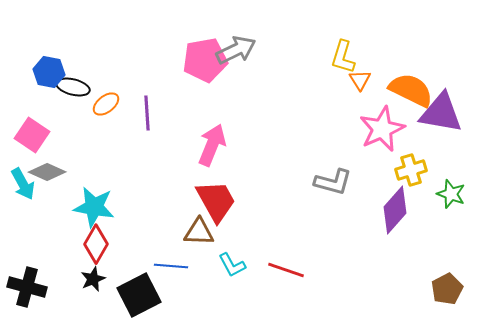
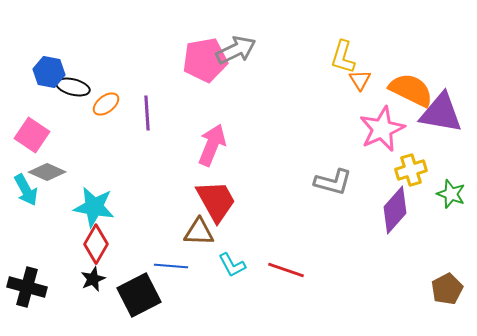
cyan arrow: moved 3 px right, 6 px down
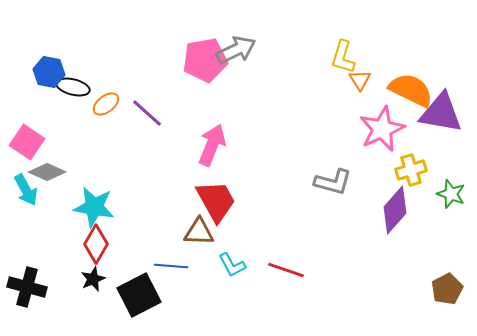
purple line: rotated 44 degrees counterclockwise
pink square: moved 5 px left, 7 px down
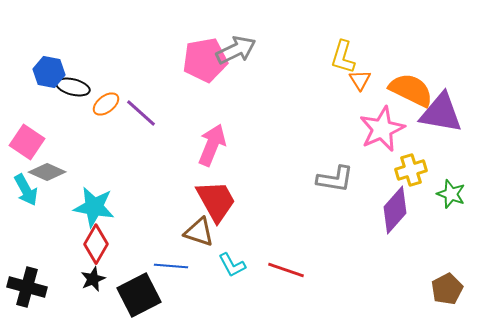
purple line: moved 6 px left
gray L-shape: moved 2 px right, 3 px up; rotated 6 degrees counterclockwise
brown triangle: rotated 16 degrees clockwise
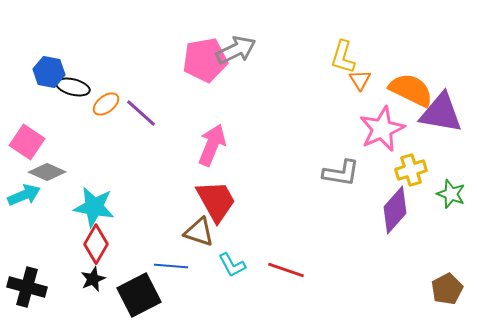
gray L-shape: moved 6 px right, 6 px up
cyan arrow: moved 2 px left, 5 px down; rotated 84 degrees counterclockwise
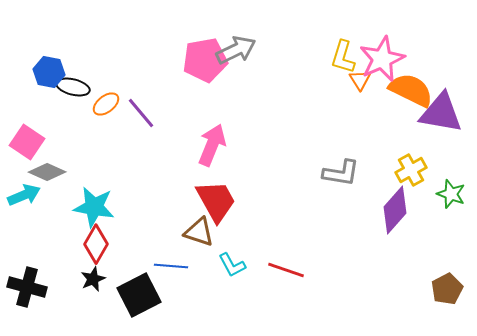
purple line: rotated 8 degrees clockwise
pink star: moved 70 px up
yellow cross: rotated 12 degrees counterclockwise
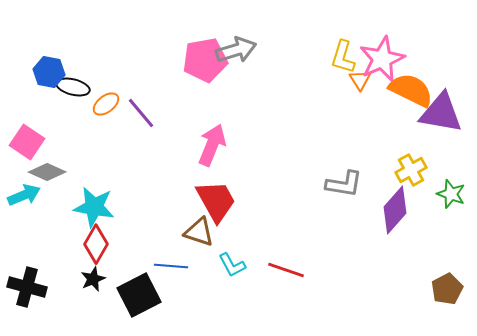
gray arrow: rotated 9 degrees clockwise
gray L-shape: moved 3 px right, 11 px down
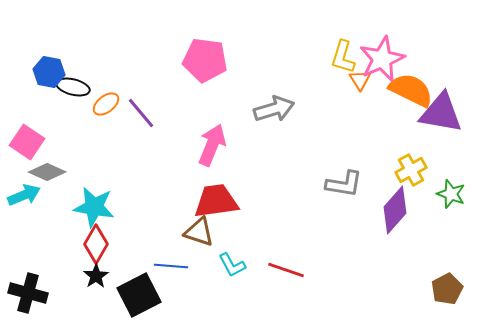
gray arrow: moved 38 px right, 59 px down
pink pentagon: rotated 18 degrees clockwise
red trapezoid: rotated 69 degrees counterclockwise
black star: moved 3 px right, 3 px up; rotated 10 degrees counterclockwise
black cross: moved 1 px right, 6 px down
